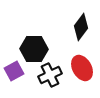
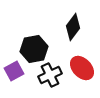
black diamond: moved 8 px left
black hexagon: rotated 12 degrees counterclockwise
red ellipse: rotated 15 degrees counterclockwise
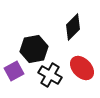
black diamond: rotated 8 degrees clockwise
black cross: rotated 35 degrees counterclockwise
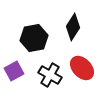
black diamond: rotated 12 degrees counterclockwise
black hexagon: moved 11 px up
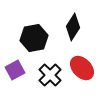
purple square: moved 1 px right, 1 px up
black cross: rotated 15 degrees clockwise
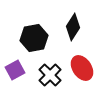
red ellipse: rotated 10 degrees clockwise
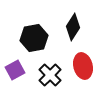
red ellipse: moved 1 px right, 2 px up; rotated 20 degrees clockwise
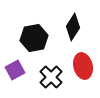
black cross: moved 1 px right, 2 px down
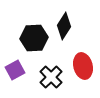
black diamond: moved 9 px left, 1 px up
black hexagon: rotated 8 degrees clockwise
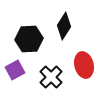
black hexagon: moved 5 px left, 1 px down
red ellipse: moved 1 px right, 1 px up
